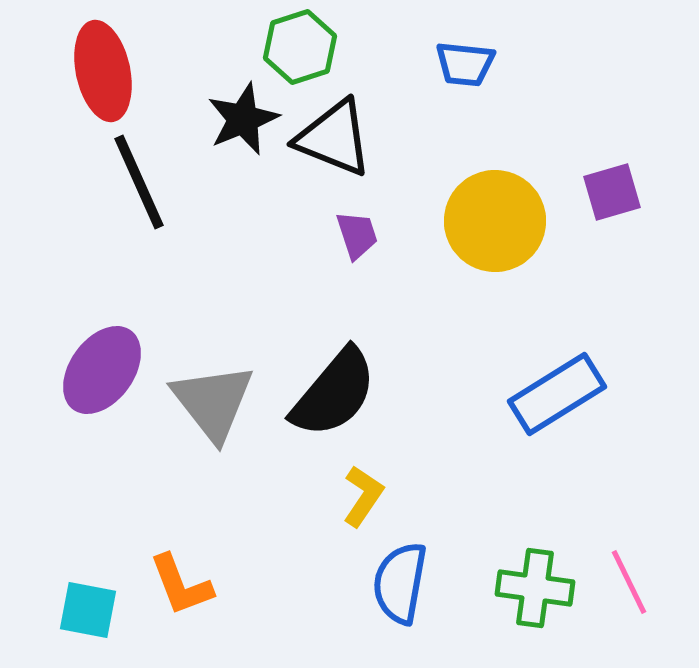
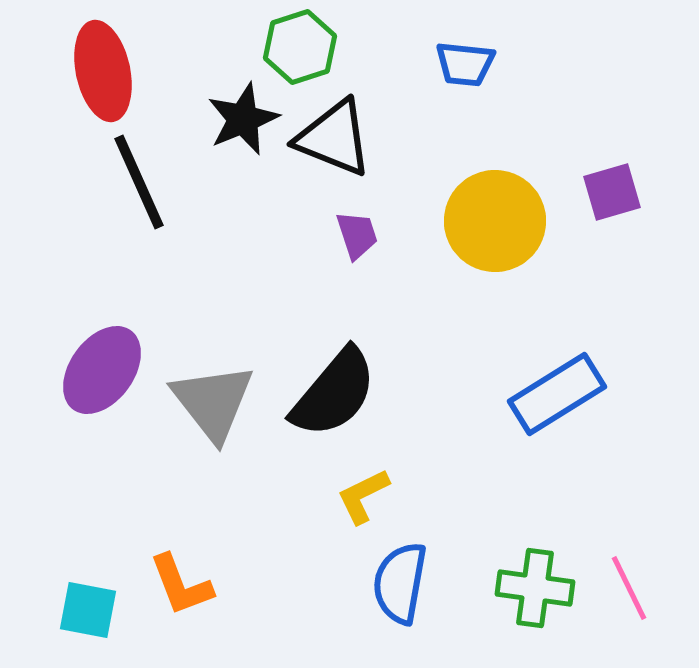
yellow L-shape: rotated 150 degrees counterclockwise
pink line: moved 6 px down
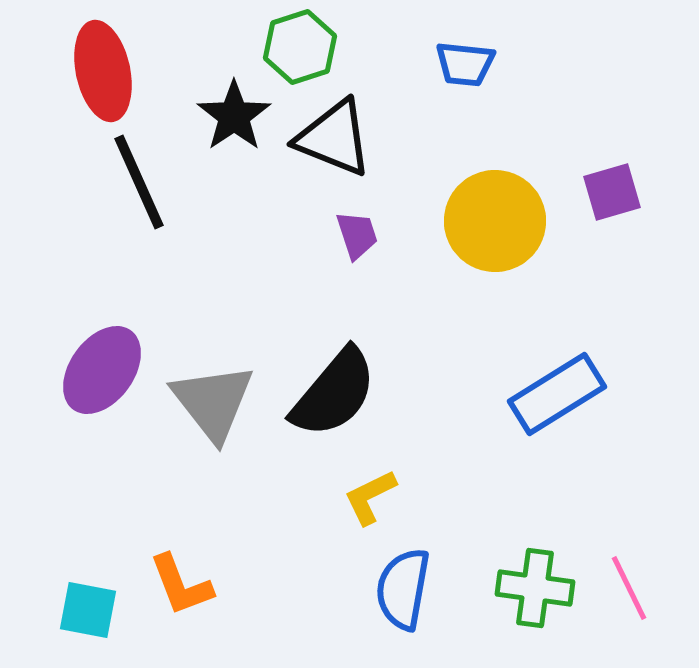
black star: moved 9 px left, 3 px up; rotated 12 degrees counterclockwise
yellow L-shape: moved 7 px right, 1 px down
blue semicircle: moved 3 px right, 6 px down
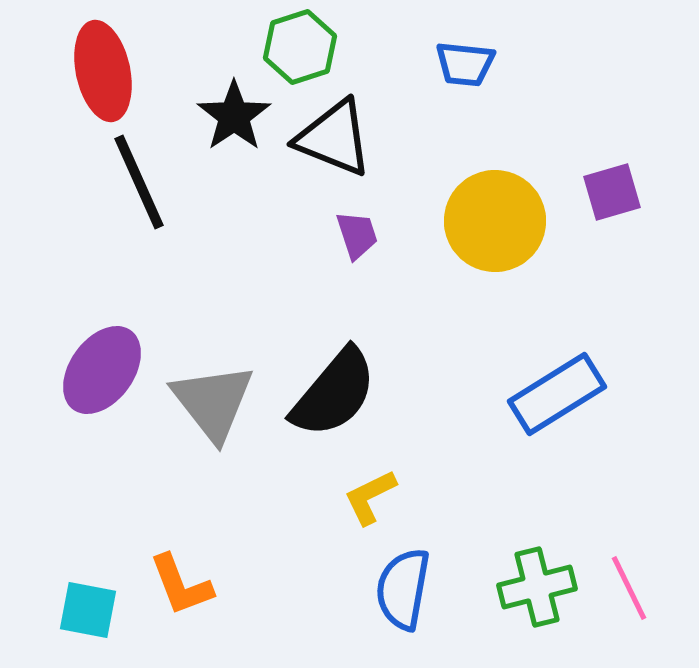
green cross: moved 2 px right, 1 px up; rotated 22 degrees counterclockwise
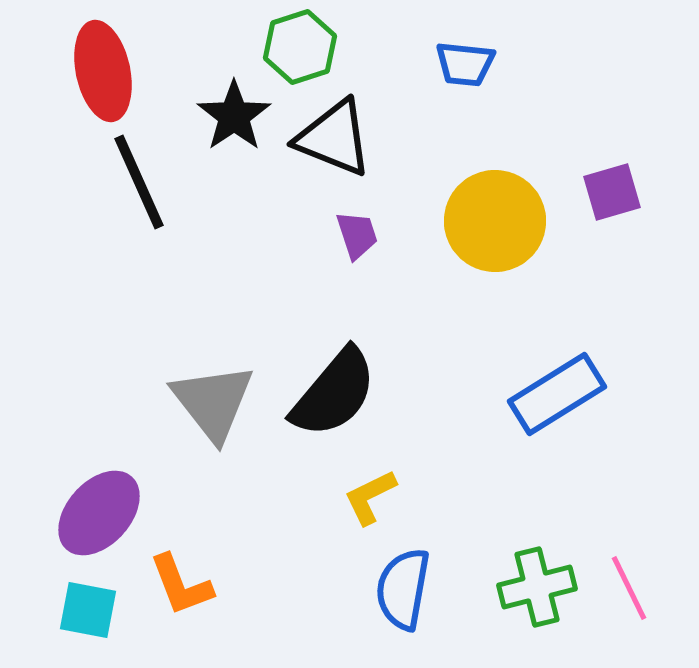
purple ellipse: moved 3 px left, 143 px down; rotated 6 degrees clockwise
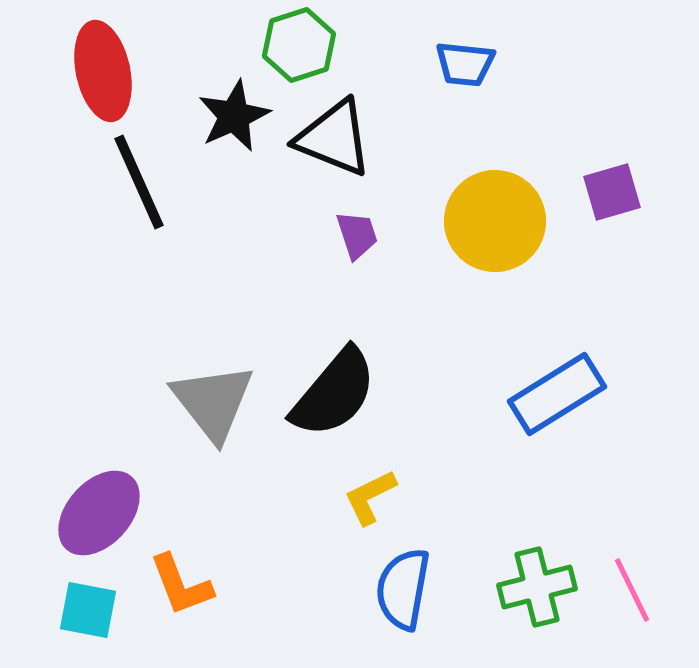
green hexagon: moved 1 px left, 2 px up
black star: rotated 10 degrees clockwise
pink line: moved 3 px right, 2 px down
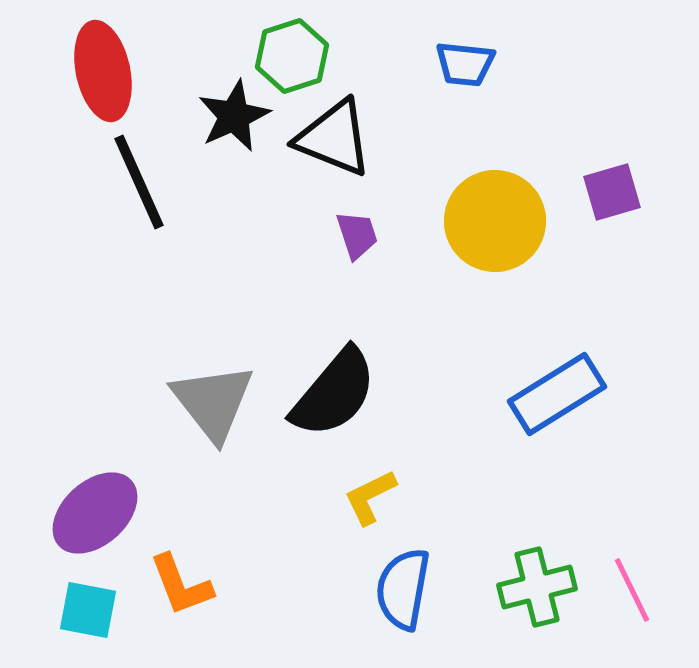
green hexagon: moved 7 px left, 11 px down
purple ellipse: moved 4 px left; rotated 6 degrees clockwise
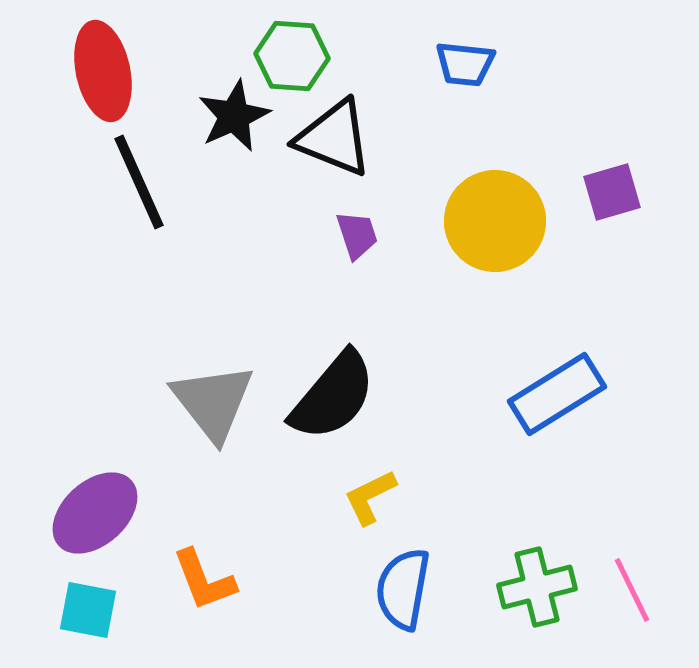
green hexagon: rotated 22 degrees clockwise
black semicircle: moved 1 px left, 3 px down
orange L-shape: moved 23 px right, 5 px up
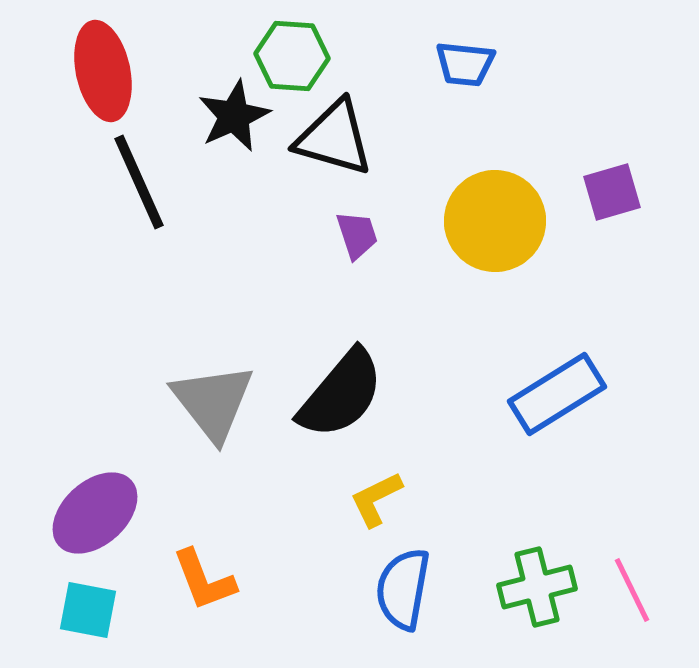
black triangle: rotated 6 degrees counterclockwise
black semicircle: moved 8 px right, 2 px up
yellow L-shape: moved 6 px right, 2 px down
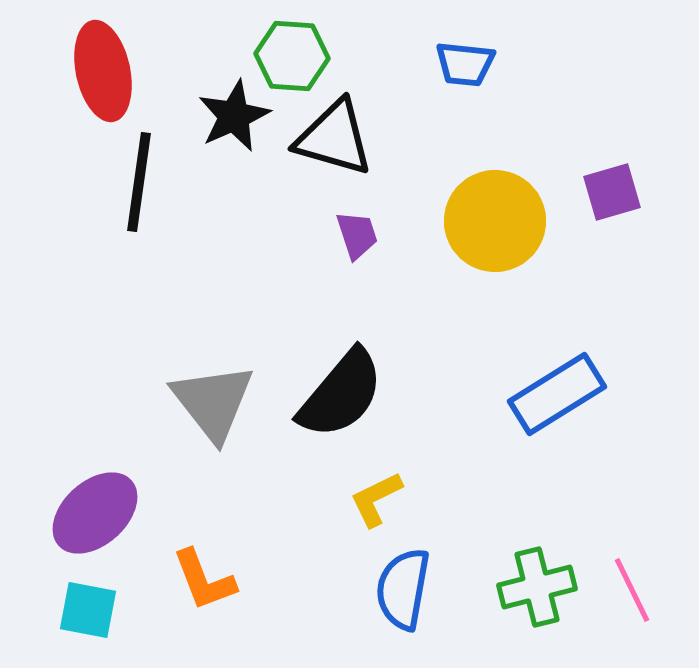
black line: rotated 32 degrees clockwise
